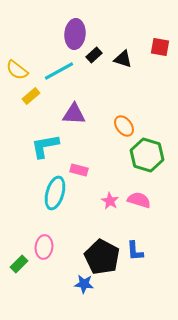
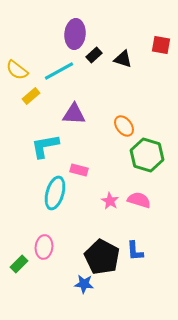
red square: moved 1 px right, 2 px up
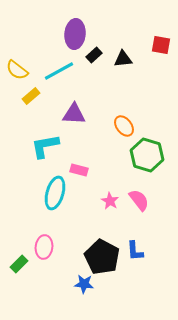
black triangle: rotated 24 degrees counterclockwise
pink semicircle: rotated 35 degrees clockwise
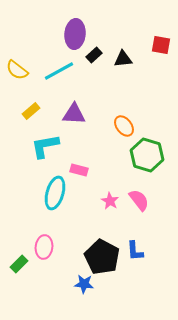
yellow rectangle: moved 15 px down
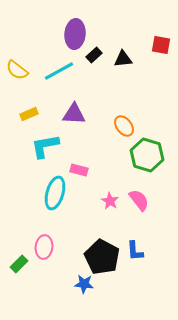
yellow rectangle: moved 2 px left, 3 px down; rotated 18 degrees clockwise
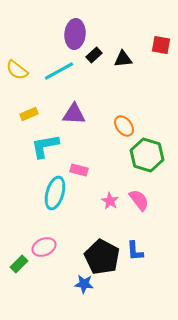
pink ellipse: rotated 60 degrees clockwise
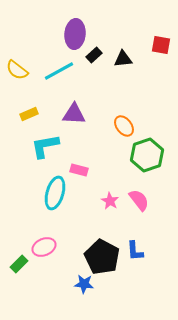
green hexagon: rotated 24 degrees clockwise
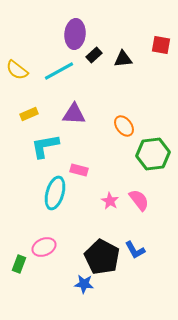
green hexagon: moved 6 px right, 1 px up; rotated 12 degrees clockwise
blue L-shape: moved 1 px up; rotated 25 degrees counterclockwise
green rectangle: rotated 24 degrees counterclockwise
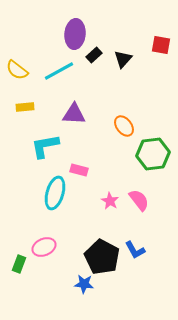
black triangle: rotated 42 degrees counterclockwise
yellow rectangle: moved 4 px left, 7 px up; rotated 18 degrees clockwise
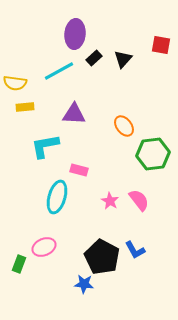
black rectangle: moved 3 px down
yellow semicircle: moved 2 px left, 13 px down; rotated 30 degrees counterclockwise
cyan ellipse: moved 2 px right, 4 px down
